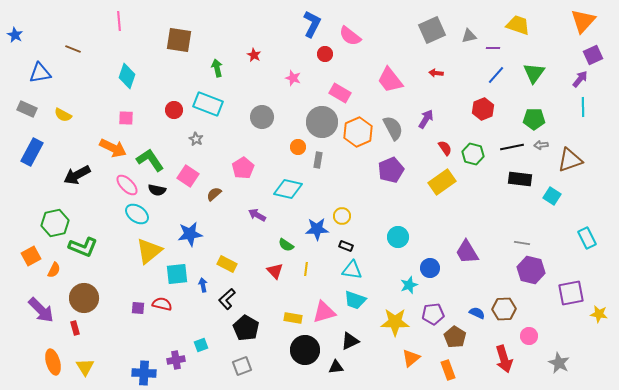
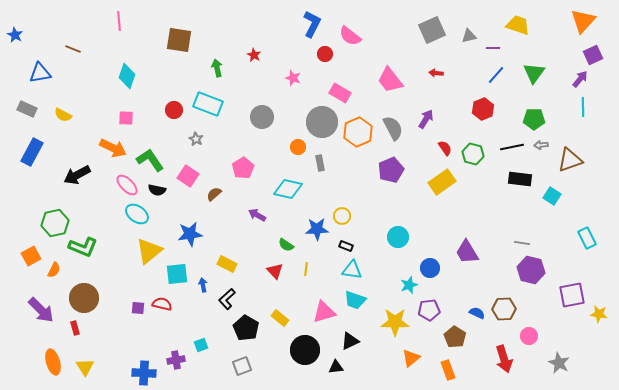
gray rectangle at (318, 160): moved 2 px right, 3 px down; rotated 21 degrees counterclockwise
purple square at (571, 293): moved 1 px right, 2 px down
purple pentagon at (433, 314): moved 4 px left, 4 px up
yellow rectangle at (293, 318): moved 13 px left; rotated 30 degrees clockwise
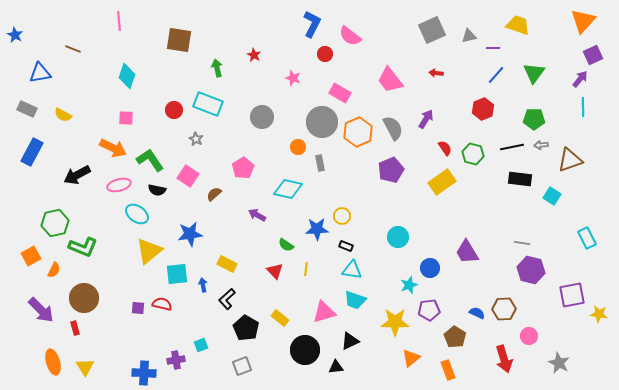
pink ellipse at (127, 185): moved 8 px left; rotated 60 degrees counterclockwise
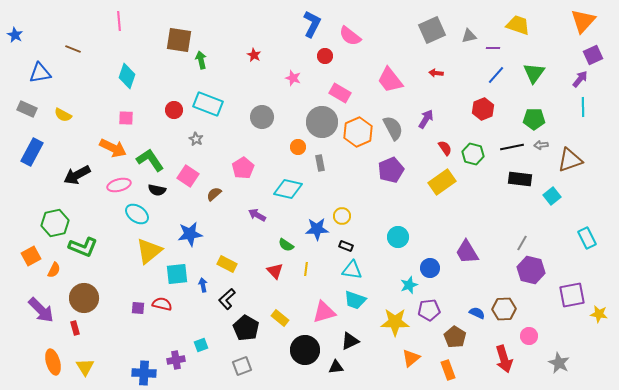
red circle at (325, 54): moved 2 px down
green arrow at (217, 68): moved 16 px left, 8 px up
cyan square at (552, 196): rotated 18 degrees clockwise
gray line at (522, 243): rotated 70 degrees counterclockwise
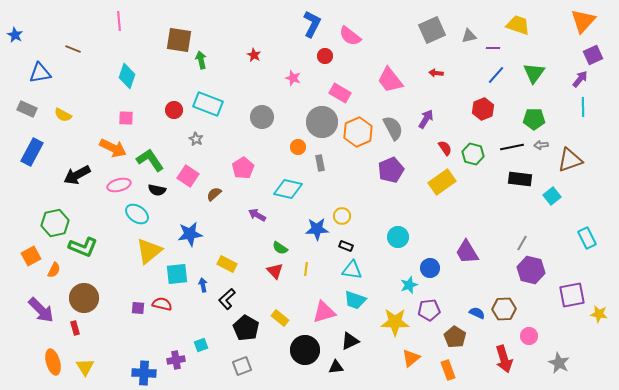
green semicircle at (286, 245): moved 6 px left, 3 px down
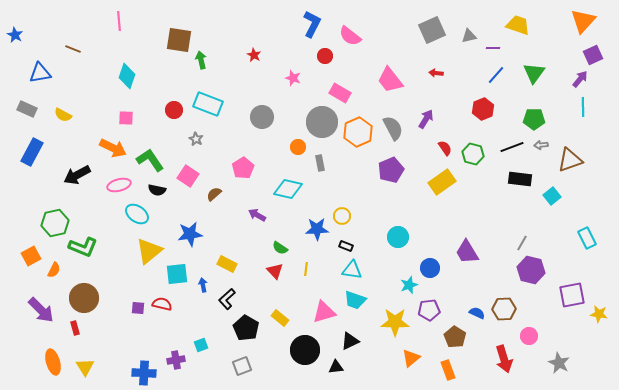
black line at (512, 147): rotated 10 degrees counterclockwise
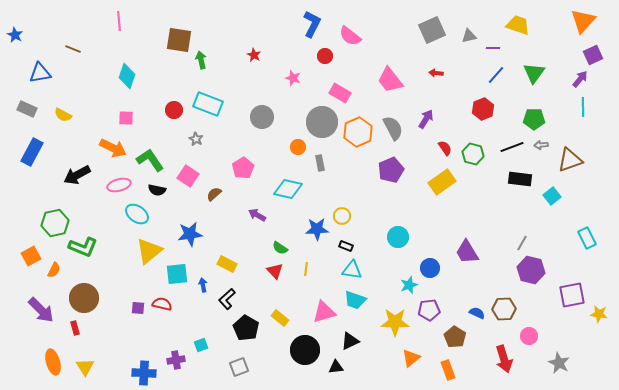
gray square at (242, 366): moved 3 px left, 1 px down
